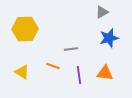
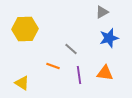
gray line: rotated 48 degrees clockwise
yellow triangle: moved 11 px down
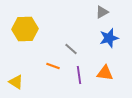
yellow triangle: moved 6 px left, 1 px up
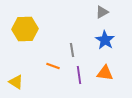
blue star: moved 4 px left, 2 px down; rotated 24 degrees counterclockwise
gray line: moved 1 px right, 1 px down; rotated 40 degrees clockwise
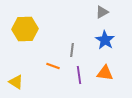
gray line: rotated 16 degrees clockwise
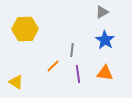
orange line: rotated 64 degrees counterclockwise
purple line: moved 1 px left, 1 px up
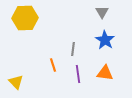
gray triangle: rotated 32 degrees counterclockwise
yellow hexagon: moved 11 px up
gray line: moved 1 px right, 1 px up
orange line: moved 1 px up; rotated 64 degrees counterclockwise
yellow triangle: rotated 14 degrees clockwise
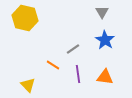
yellow hexagon: rotated 15 degrees clockwise
gray line: rotated 48 degrees clockwise
orange line: rotated 40 degrees counterclockwise
orange triangle: moved 4 px down
yellow triangle: moved 12 px right, 3 px down
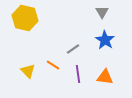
yellow triangle: moved 14 px up
